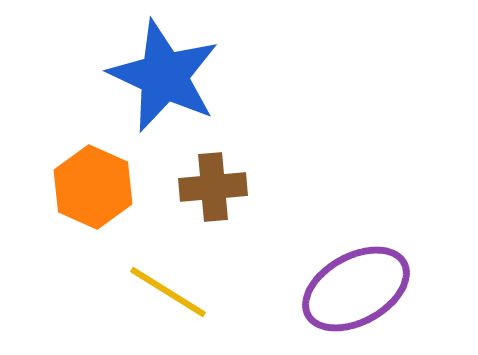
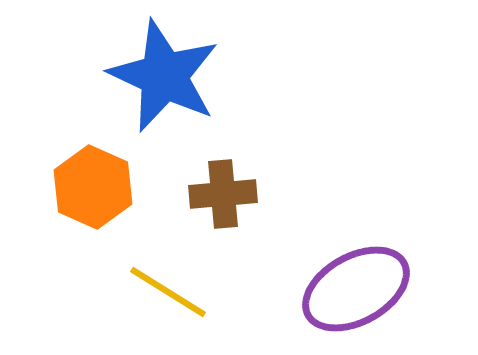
brown cross: moved 10 px right, 7 px down
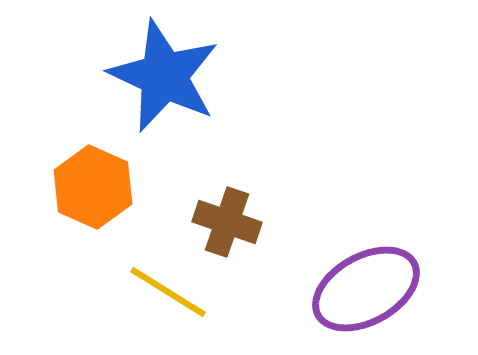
brown cross: moved 4 px right, 28 px down; rotated 24 degrees clockwise
purple ellipse: moved 10 px right
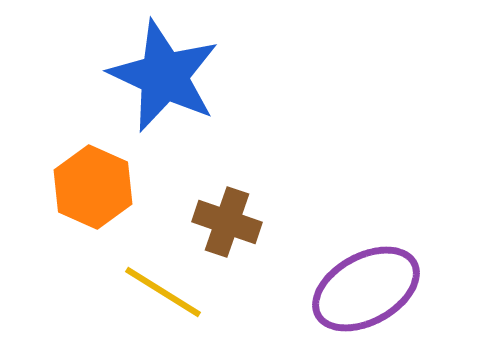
yellow line: moved 5 px left
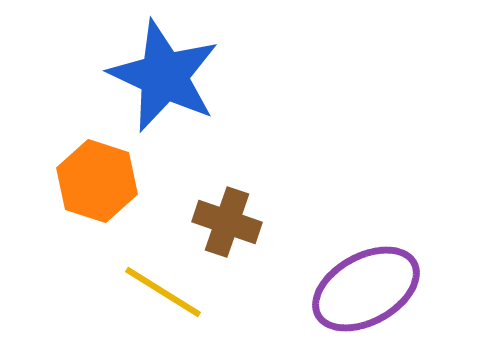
orange hexagon: moved 4 px right, 6 px up; rotated 6 degrees counterclockwise
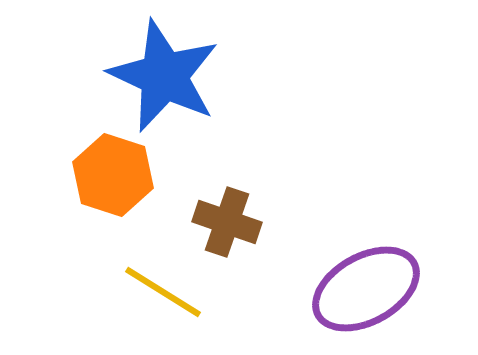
orange hexagon: moved 16 px right, 6 px up
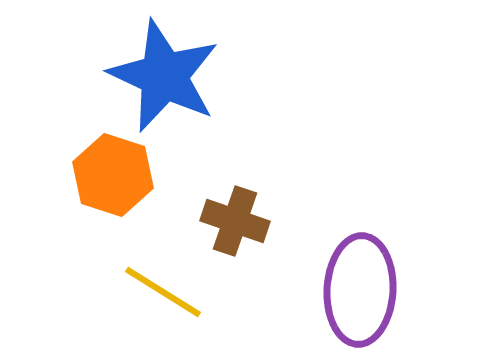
brown cross: moved 8 px right, 1 px up
purple ellipse: moved 6 px left, 1 px down; rotated 58 degrees counterclockwise
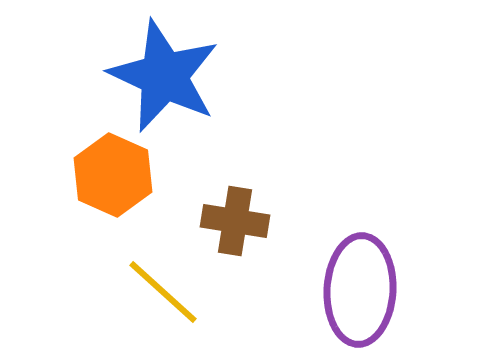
orange hexagon: rotated 6 degrees clockwise
brown cross: rotated 10 degrees counterclockwise
yellow line: rotated 10 degrees clockwise
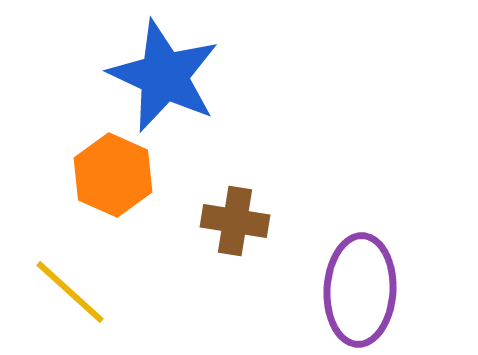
yellow line: moved 93 px left
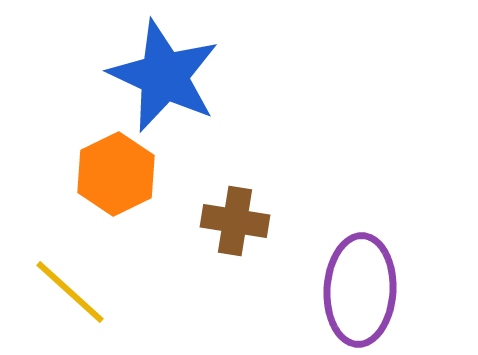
orange hexagon: moved 3 px right, 1 px up; rotated 10 degrees clockwise
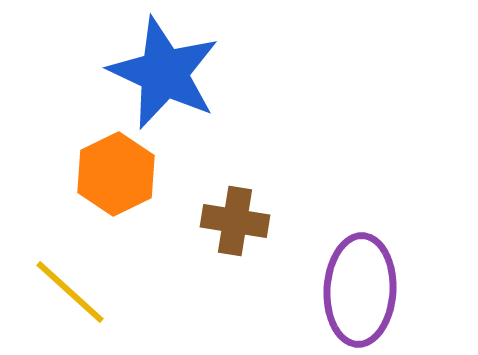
blue star: moved 3 px up
